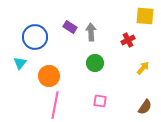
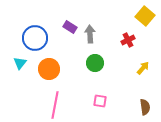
yellow square: rotated 36 degrees clockwise
gray arrow: moved 1 px left, 2 px down
blue circle: moved 1 px down
orange circle: moved 7 px up
brown semicircle: rotated 42 degrees counterclockwise
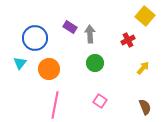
pink square: rotated 24 degrees clockwise
brown semicircle: rotated 14 degrees counterclockwise
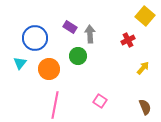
green circle: moved 17 px left, 7 px up
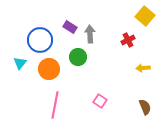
blue circle: moved 5 px right, 2 px down
green circle: moved 1 px down
yellow arrow: rotated 136 degrees counterclockwise
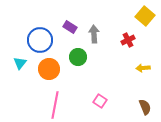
gray arrow: moved 4 px right
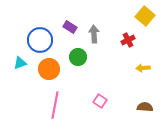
cyan triangle: rotated 32 degrees clockwise
brown semicircle: rotated 63 degrees counterclockwise
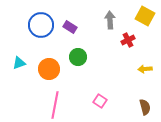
yellow square: rotated 12 degrees counterclockwise
gray arrow: moved 16 px right, 14 px up
blue circle: moved 1 px right, 15 px up
cyan triangle: moved 1 px left
yellow arrow: moved 2 px right, 1 px down
brown semicircle: rotated 70 degrees clockwise
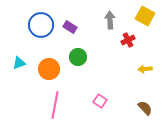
brown semicircle: moved 1 px down; rotated 28 degrees counterclockwise
